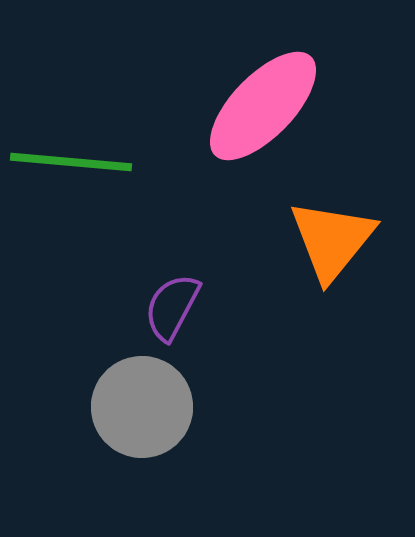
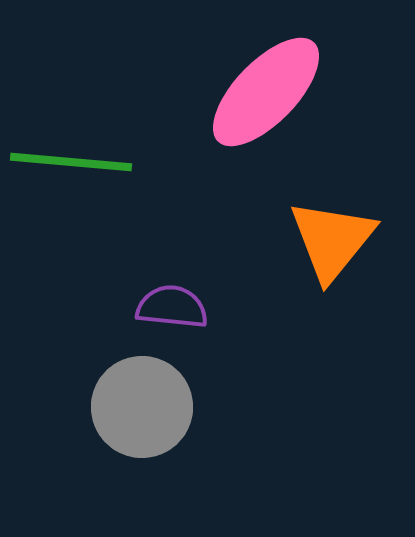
pink ellipse: moved 3 px right, 14 px up
purple semicircle: rotated 68 degrees clockwise
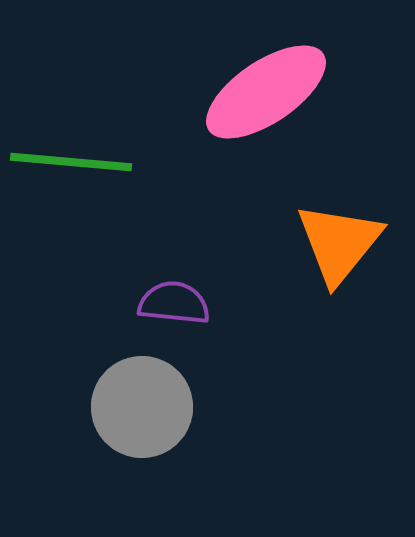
pink ellipse: rotated 12 degrees clockwise
orange triangle: moved 7 px right, 3 px down
purple semicircle: moved 2 px right, 4 px up
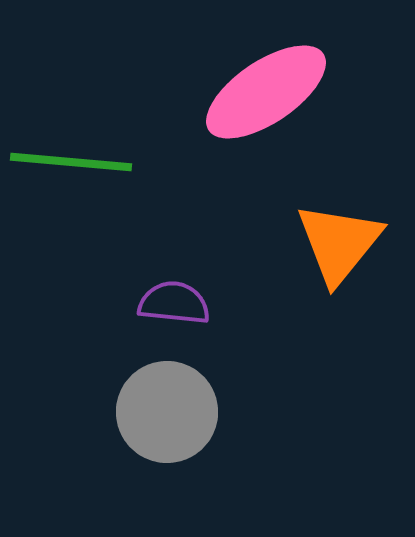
gray circle: moved 25 px right, 5 px down
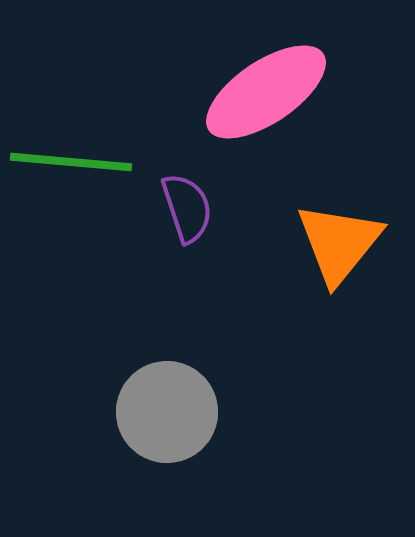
purple semicircle: moved 13 px right, 95 px up; rotated 66 degrees clockwise
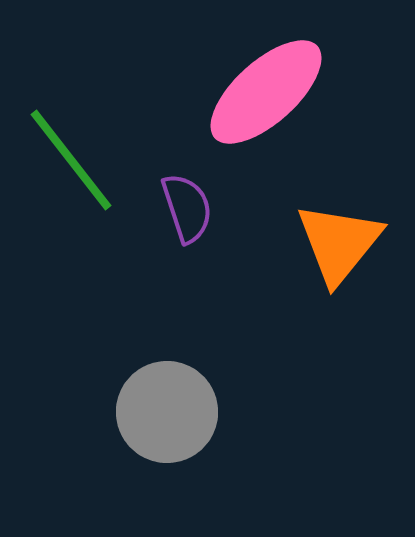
pink ellipse: rotated 8 degrees counterclockwise
green line: moved 2 px up; rotated 47 degrees clockwise
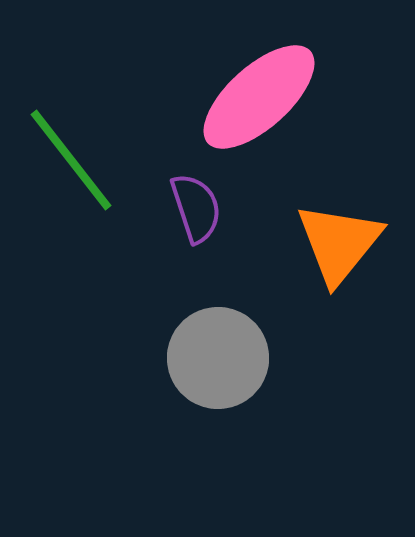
pink ellipse: moved 7 px left, 5 px down
purple semicircle: moved 9 px right
gray circle: moved 51 px right, 54 px up
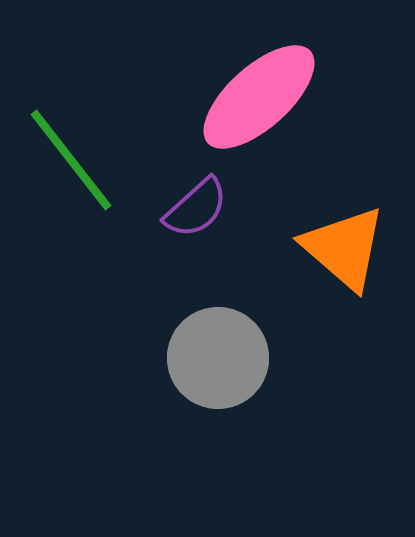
purple semicircle: rotated 66 degrees clockwise
orange triangle: moved 5 px right, 5 px down; rotated 28 degrees counterclockwise
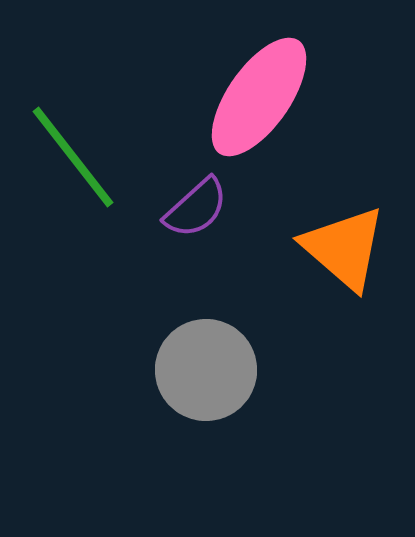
pink ellipse: rotated 13 degrees counterclockwise
green line: moved 2 px right, 3 px up
gray circle: moved 12 px left, 12 px down
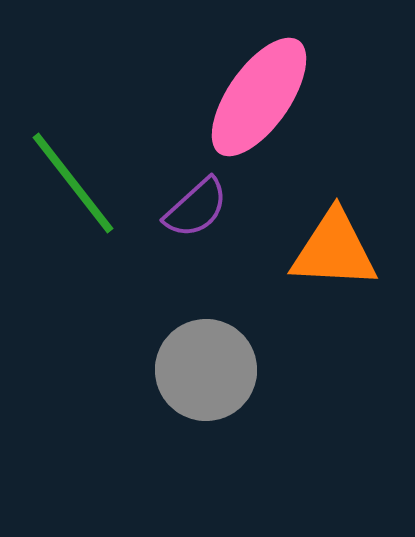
green line: moved 26 px down
orange triangle: moved 10 px left, 2 px down; rotated 38 degrees counterclockwise
